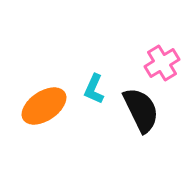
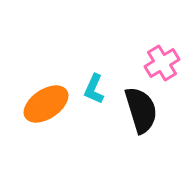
orange ellipse: moved 2 px right, 2 px up
black semicircle: rotated 9 degrees clockwise
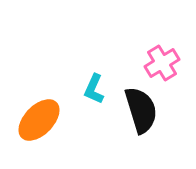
orange ellipse: moved 7 px left, 16 px down; rotated 12 degrees counterclockwise
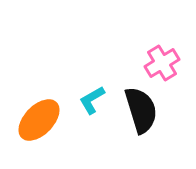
cyan L-shape: moved 2 px left, 11 px down; rotated 36 degrees clockwise
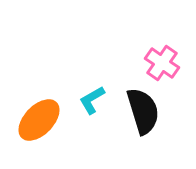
pink cross: rotated 24 degrees counterclockwise
black semicircle: moved 2 px right, 1 px down
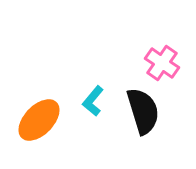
cyan L-shape: moved 1 px right, 1 px down; rotated 20 degrees counterclockwise
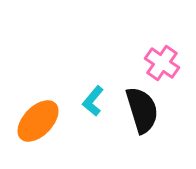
black semicircle: moved 1 px left, 1 px up
orange ellipse: moved 1 px left, 1 px down
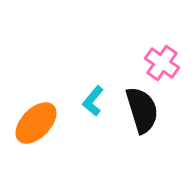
orange ellipse: moved 2 px left, 2 px down
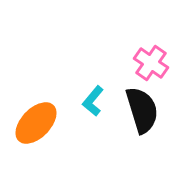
pink cross: moved 11 px left
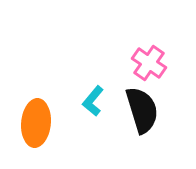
pink cross: moved 2 px left
orange ellipse: rotated 39 degrees counterclockwise
